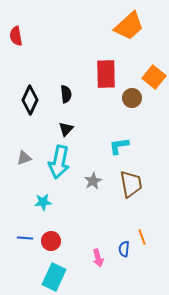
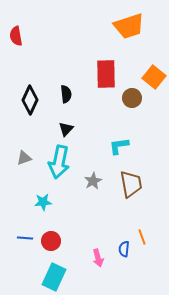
orange trapezoid: rotated 24 degrees clockwise
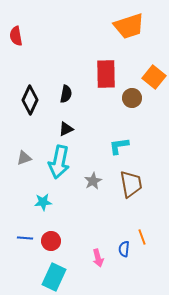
black semicircle: rotated 18 degrees clockwise
black triangle: rotated 21 degrees clockwise
